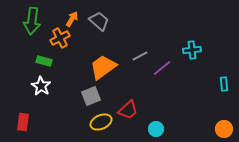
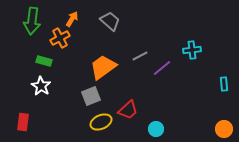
gray trapezoid: moved 11 px right
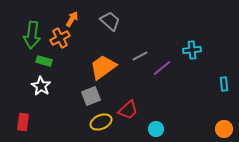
green arrow: moved 14 px down
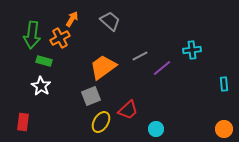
yellow ellipse: rotated 35 degrees counterclockwise
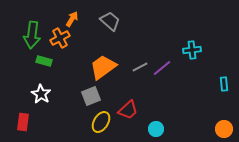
gray line: moved 11 px down
white star: moved 8 px down
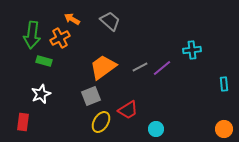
orange arrow: rotated 91 degrees counterclockwise
white star: rotated 18 degrees clockwise
red trapezoid: rotated 10 degrees clockwise
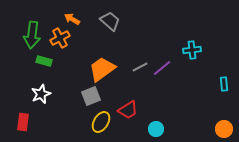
orange trapezoid: moved 1 px left, 2 px down
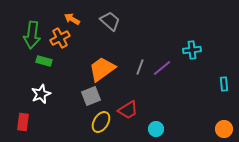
gray line: rotated 42 degrees counterclockwise
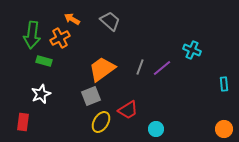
cyan cross: rotated 30 degrees clockwise
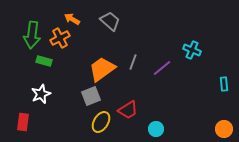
gray line: moved 7 px left, 5 px up
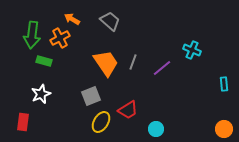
orange trapezoid: moved 4 px right, 6 px up; rotated 92 degrees clockwise
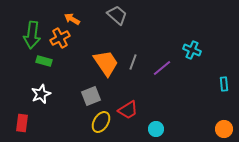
gray trapezoid: moved 7 px right, 6 px up
red rectangle: moved 1 px left, 1 px down
